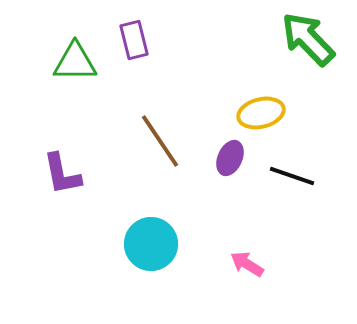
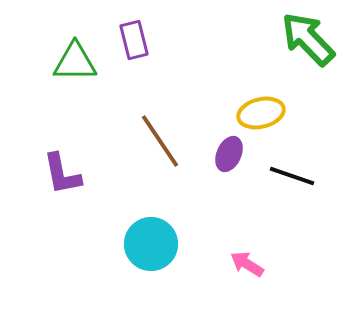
purple ellipse: moved 1 px left, 4 px up
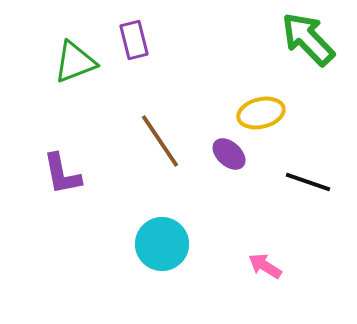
green triangle: rotated 21 degrees counterclockwise
purple ellipse: rotated 72 degrees counterclockwise
black line: moved 16 px right, 6 px down
cyan circle: moved 11 px right
pink arrow: moved 18 px right, 2 px down
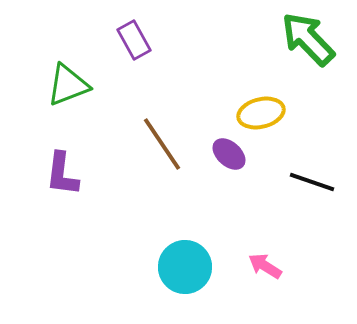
purple rectangle: rotated 15 degrees counterclockwise
green triangle: moved 7 px left, 23 px down
brown line: moved 2 px right, 3 px down
purple L-shape: rotated 18 degrees clockwise
black line: moved 4 px right
cyan circle: moved 23 px right, 23 px down
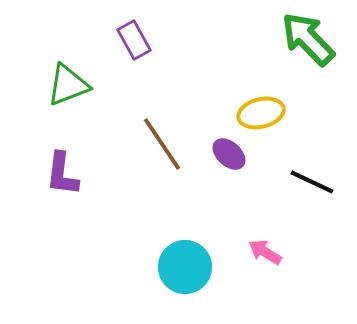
black line: rotated 6 degrees clockwise
pink arrow: moved 14 px up
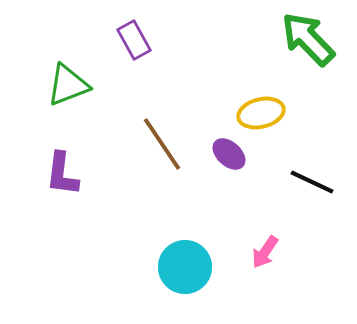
pink arrow: rotated 88 degrees counterclockwise
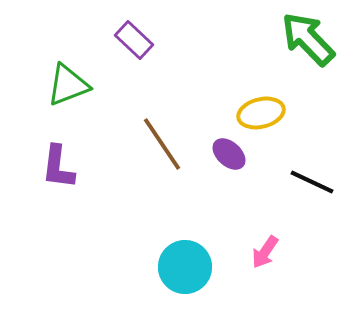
purple rectangle: rotated 18 degrees counterclockwise
purple L-shape: moved 4 px left, 7 px up
